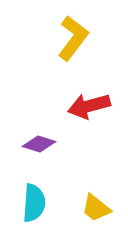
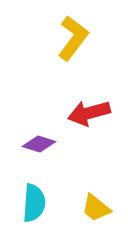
red arrow: moved 7 px down
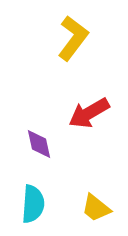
red arrow: rotated 15 degrees counterclockwise
purple diamond: rotated 60 degrees clockwise
cyan semicircle: moved 1 px left, 1 px down
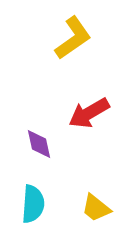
yellow L-shape: rotated 18 degrees clockwise
